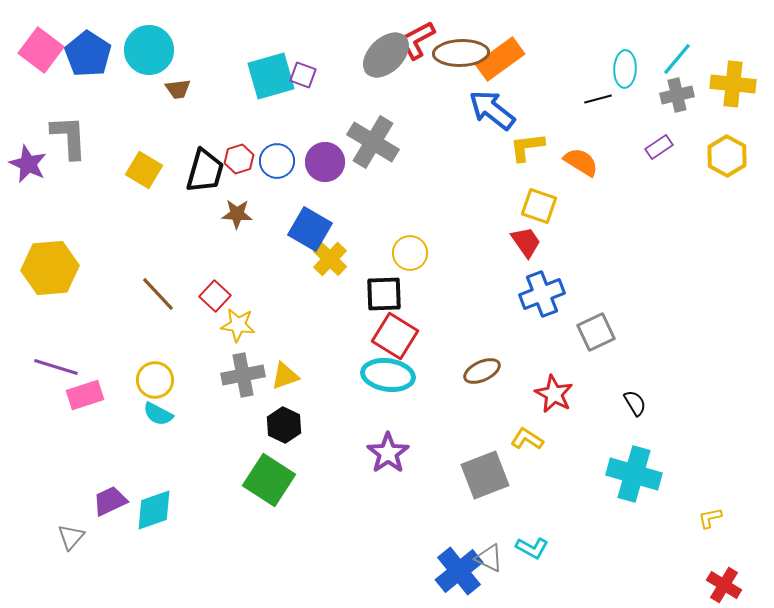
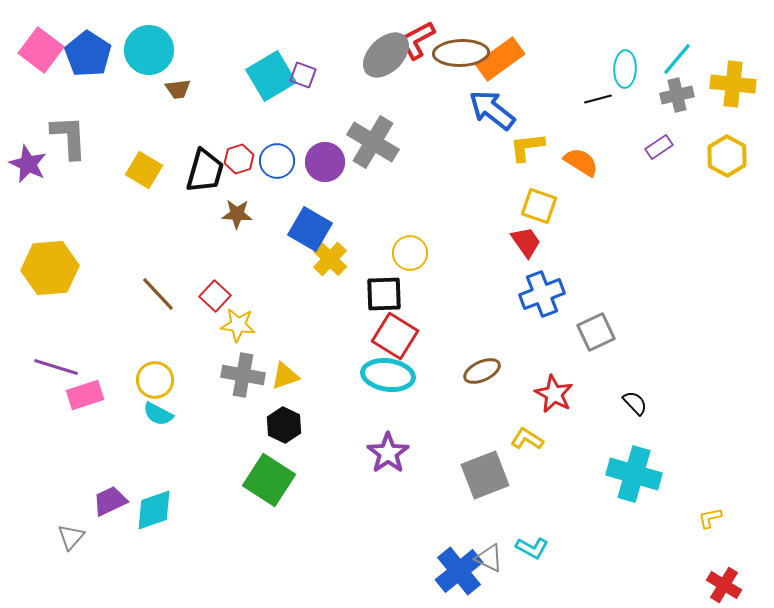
cyan square at (271, 76): rotated 15 degrees counterclockwise
gray cross at (243, 375): rotated 21 degrees clockwise
black semicircle at (635, 403): rotated 12 degrees counterclockwise
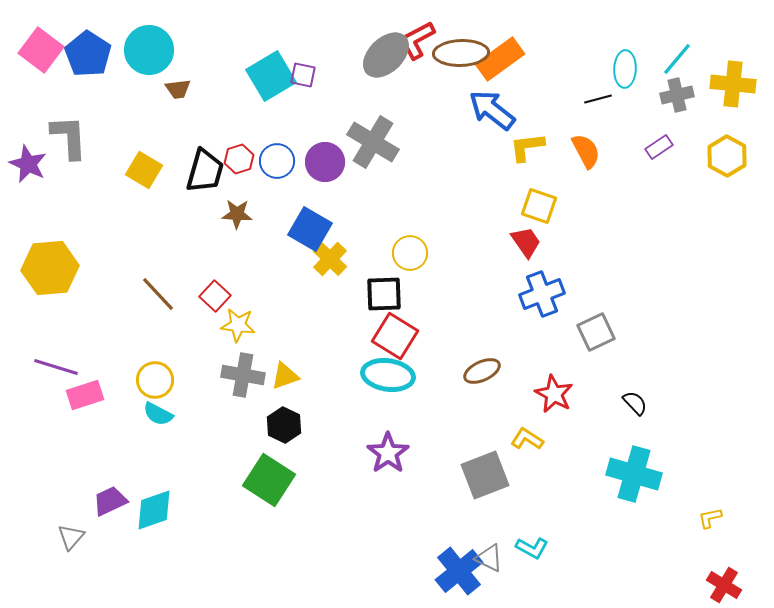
purple square at (303, 75): rotated 8 degrees counterclockwise
orange semicircle at (581, 162): moved 5 px right, 11 px up; rotated 30 degrees clockwise
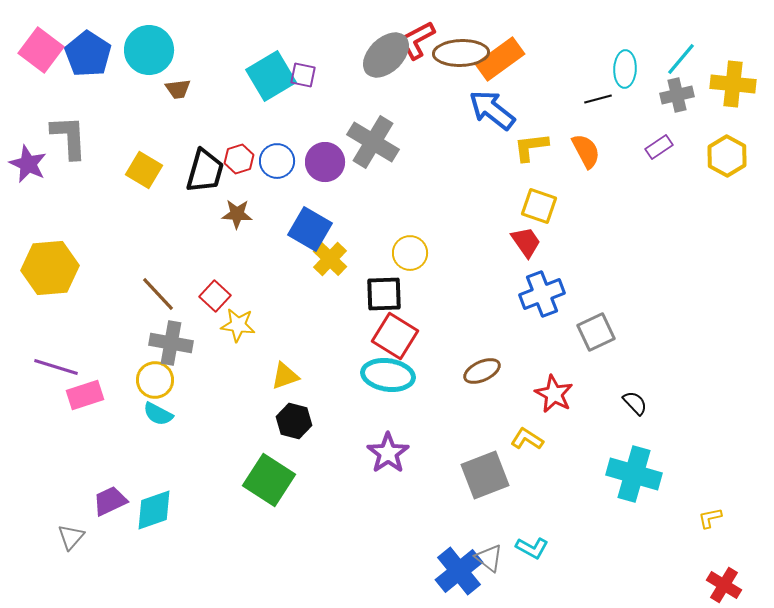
cyan line at (677, 59): moved 4 px right
yellow L-shape at (527, 147): moved 4 px right
gray cross at (243, 375): moved 72 px left, 32 px up
black hexagon at (284, 425): moved 10 px right, 4 px up; rotated 12 degrees counterclockwise
gray triangle at (489, 558): rotated 12 degrees clockwise
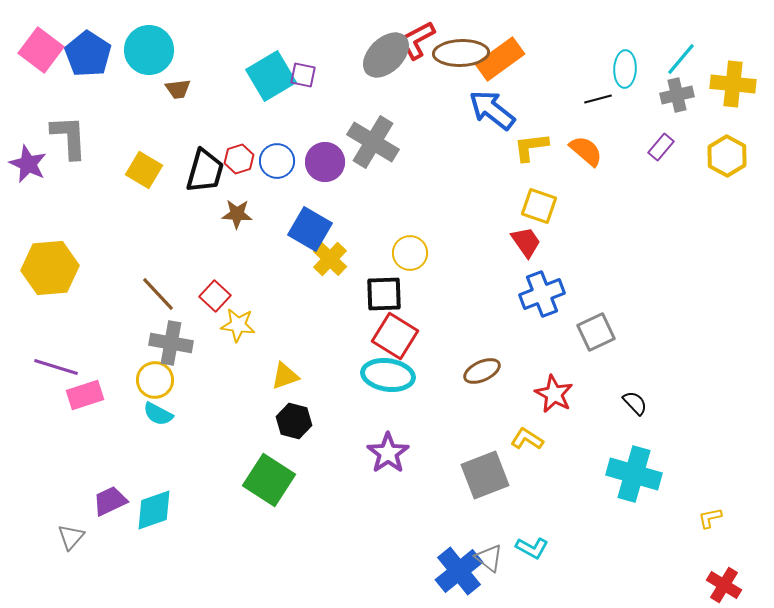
purple rectangle at (659, 147): moved 2 px right; rotated 16 degrees counterclockwise
orange semicircle at (586, 151): rotated 21 degrees counterclockwise
